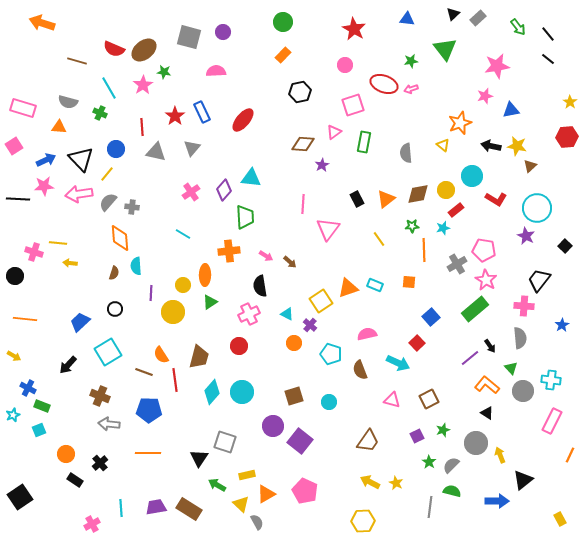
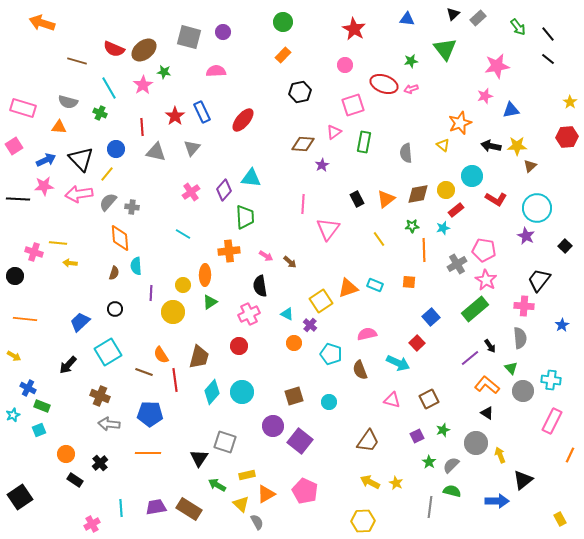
yellow star at (517, 146): rotated 12 degrees counterclockwise
blue pentagon at (149, 410): moved 1 px right, 4 px down
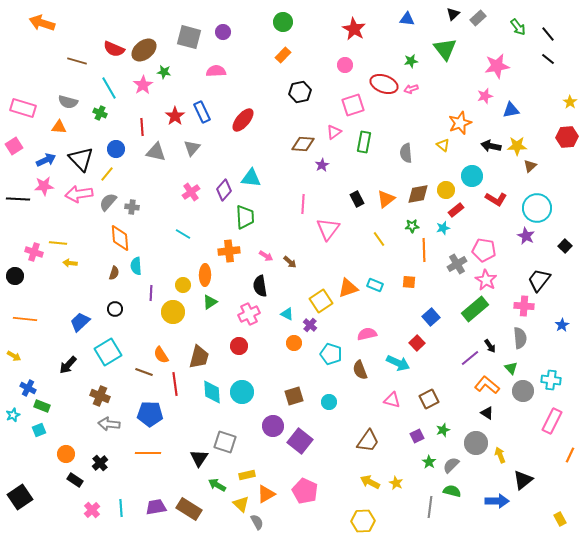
red line at (175, 380): moved 4 px down
cyan diamond at (212, 392): rotated 45 degrees counterclockwise
pink cross at (92, 524): moved 14 px up; rotated 14 degrees counterclockwise
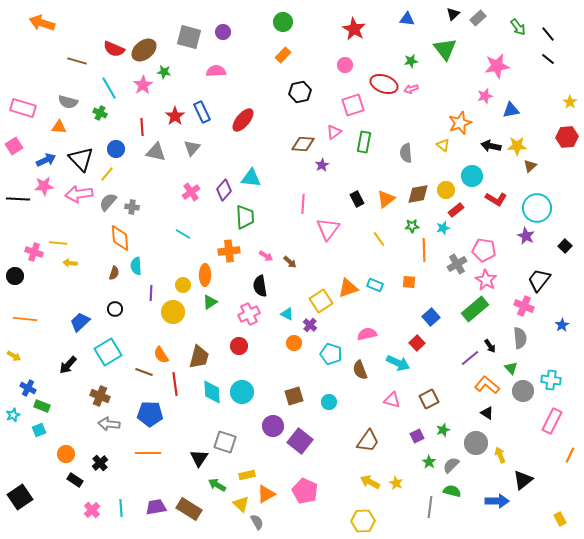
pink cross at (524, 306): rotated 18 degrees clockwise
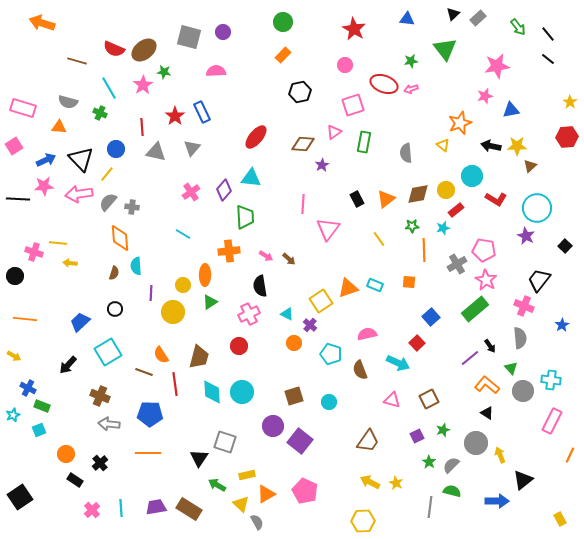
red ellipse at (243, 120): moved 13 px right, 17 px down
brown arrow at (290, 262): moved 1 px left, 3 px up
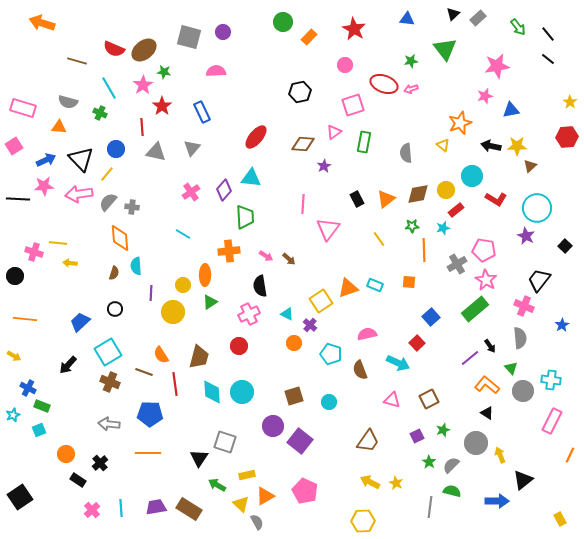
orange rectangle at (283, 55): moved 26 px right, 18 px up
red star at (175, 116): moved 13 px left, 10 px up
purple star at (322, 165): moved 2 px right, 1 px down
brown cross at (100, 396): moved 10 px right, 14 px up
black rectangle at (75, 480): moved 3 px right
orange triangle at (266, 494): moved 1 px left, 2 px down
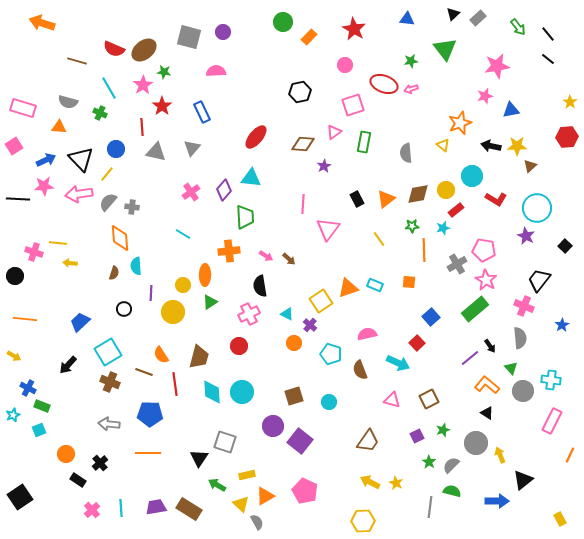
black circle at (115, 309): moved 9 px right
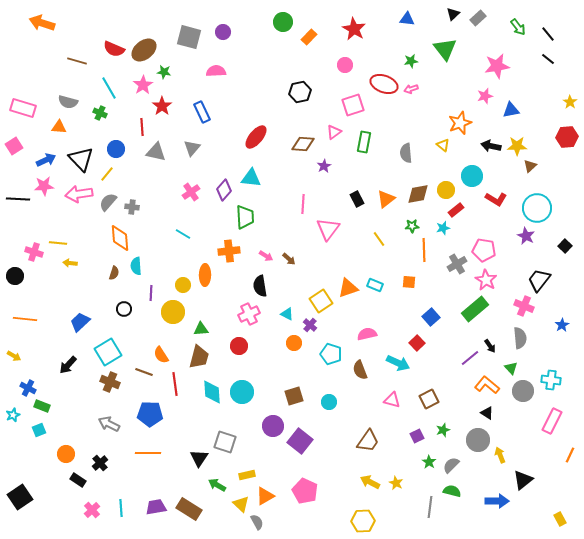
green triangle at (210, 302): moved 9 px left, 27 px down; rotated 28 degrees clockwise
gray arrow at (109, 424): rotated 20 degrees clockwise
gray circle at (476, 443): moved 2 px right, 3 px up
